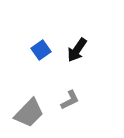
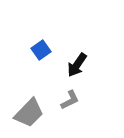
black arrow: moved 15 px down
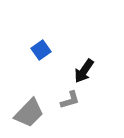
black arrow: moved 7 px right, 6 px down
gray L-shape: rotated 10 degrees clockwise
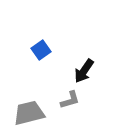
gray trapezoid: rotated 148 degrees counterclockwise
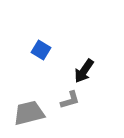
blue square: rotated 24 degrees counterclockwise
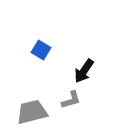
gray L-shape: moved 1 px right
gray trapezoid: moved 3 px right, 1 px up
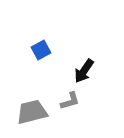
blue square: rotated 30 degrees clockwise
gray L-shape: moved 1 px left, 1 px down
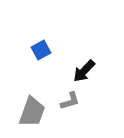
black arrow: rotated 10 degrees clockwise
gray trapezoid: rotated 124 degrees clockwise
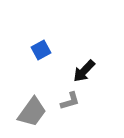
gray trapezoid: rotated 16 degrees clockwise
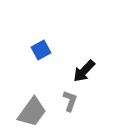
gray L-shape: rotated 55 degrees counterclockwise
